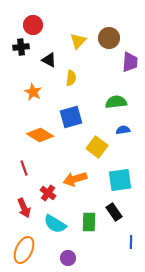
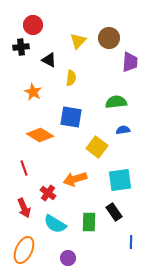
blue square: rotated 25 degrees clockwise
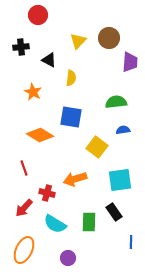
red circle: moved 5 px right, 10 px up
red cross: moved 1 px left; rotated 21 degrees counterclockwise
red arrow: rotated 66 degrees clockwise
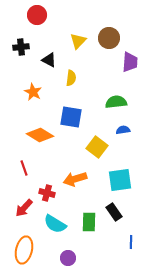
red circle: moved 1 px left
orange ellipse: rotated 12 degrees counterclockwise
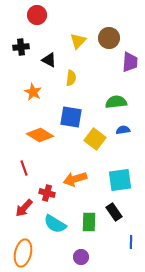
yellow square: moved 2 px left, 8 px up
orange ellipse: moved 1 px left, 3 px down
purple circle: moved 13 px right, 1 px up
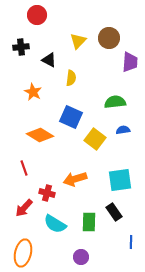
green semicircle: moved 1 px left
blue square: rotated 15 degrees clockwise
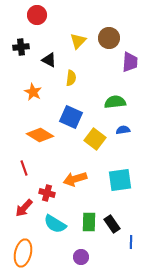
black rectangle: moved 2 px left, 12 px down
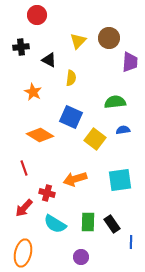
green rectangle: moved 1 px left
